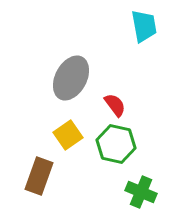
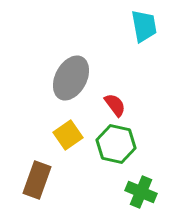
brown rectangle: moved 2 px left, 4 px down
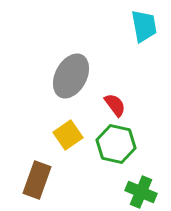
gray ellipse: moved 2 px up
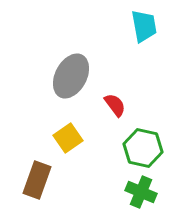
yellow square: moved 3 px down
green hexagon: moved 27 px right, 4 px down
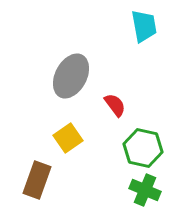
green cross: moved 4 px right, 2 px up
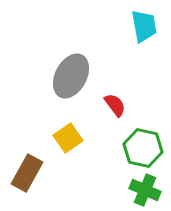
brown rectangle: moved 10 px left, 7 px up; rotated 9 degrees clockwise
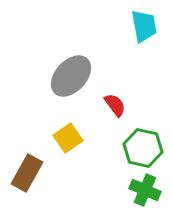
gray ellipse: rotated 15 degrees clockwise
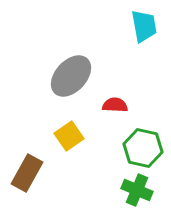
red semicircle: rotated 50 degrees counterclockwise
yellow square: moved 1 px right, 2 px up
green cross: moved 8 px left
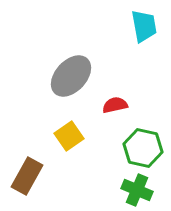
red semicircle: rotated 15 degrees counterclockwise
brown rectangle: moved 3 px down
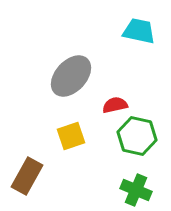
cyan trapezoid: moved 5 px left, 5 px down; rotated 68 degrees counterclockwise
yellow square: moved 2 px right; rotated 16 degrees clockwise
green hexagon: moved 6 px left, 12 px up
green cross: moved 1 px left
